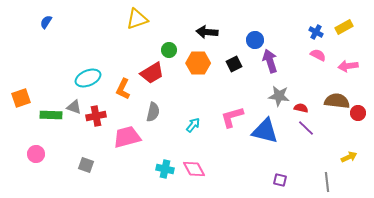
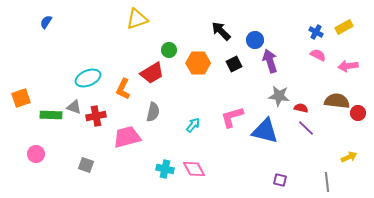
black arrow: moved 14 px right, 1 px up; rotated 40 degrees clockwise
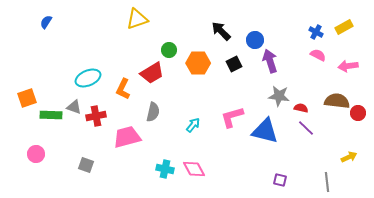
orange square: moved 6 px right
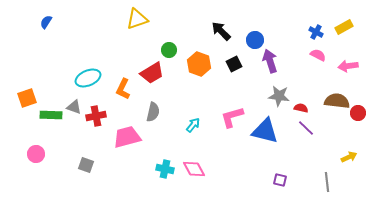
orange hexagon: moved 1 px right, 1 px down; rotated 20 degrees clockwise
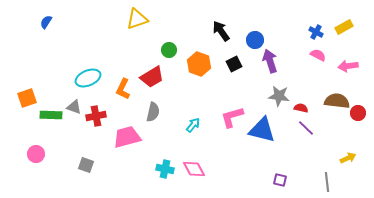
black arrow: rotated 10 degrees clockwise
red trapezoid: moved 4 px down
blue triangle: moved 3 px left, 1 px up
yellow arrow: moved 1 px left, 1 px down
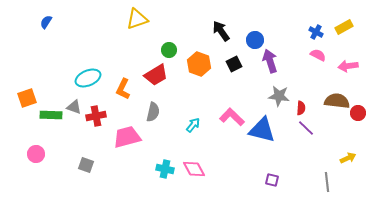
red trapezoid: moved 4 px right, 2 px up
red semicircle: rotated 80 degrees clockwise
pink L-shape: rotated 60 degrees clockwise
purple square: moved 8 px left
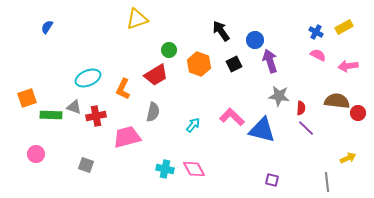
blue semicircle: moved 1 px right, 5 px down
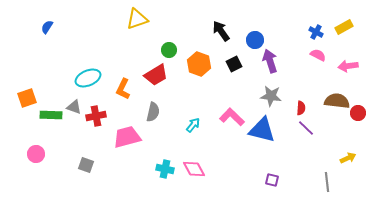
gray star: moved 8 px left
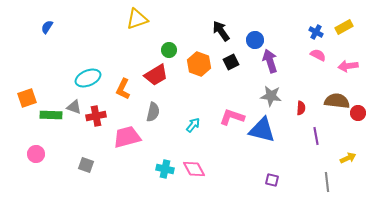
black square: moved 3 px left, 2 px up
pink L-shape: rotated 25 degrees counterclockwise
purple line: moved 10 px right, 8 px down; rotated 36 degrees clockwise
